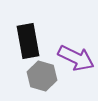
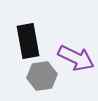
gray hexagon: rotated 24 degrees counterclockwise
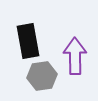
purple arrow: moved 1 px left, 2 px up; rotated 117 degrees counterclockwise
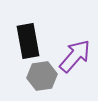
purple arrow: rotated 42 degrees clockwise
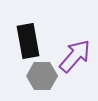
gray hexagon: rotated 8 degrees clockwise
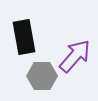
black rectangle: moved 4 px left, 4 px up
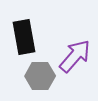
gray hexagon: moved 2 px left
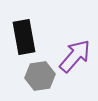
gray hexagon: rotated 8 degrees counterclockwise
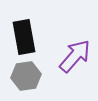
gray hexagon: moved 14 px left
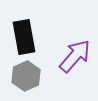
gray hexagon: rotated 16 degrees counterclockwise
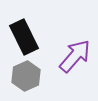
black rectangle: rotated 16 degrees counterclockwise
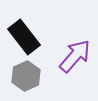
black rectangle: rotated 12 degrees counterclockwise
